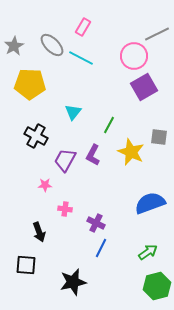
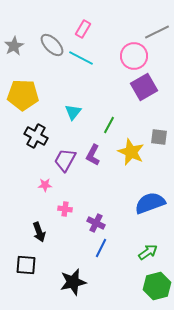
pink rectangle: moved 2 px down
gray line: moved 2 px up
yellow pentagon: moved 7 px left, 11 px down
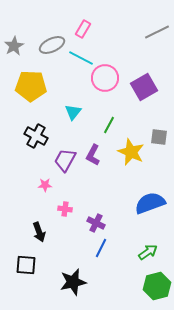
gray ellipse: rotated 70 degrees counterclockwise
pink circle: moved 29 px left, 22 px down
yellow pentagon: moved 8 px right, 9 px up
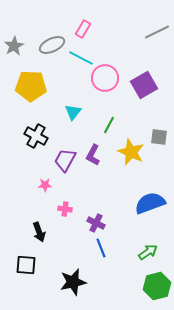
purple square: moved 2 px up
blue line: rotated 48 degrees counterclockwise
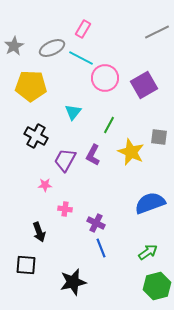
gray ellipse: moved 3 px down
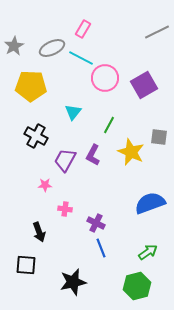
green hexagon: moved 20 px left
